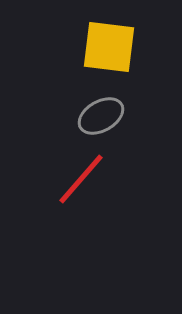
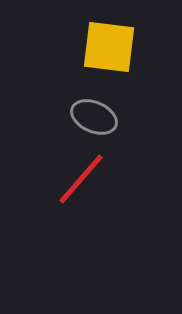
gray ellipse: moved 7 px left, 1 px down; rotated 54 degrees clockwise
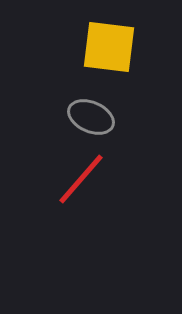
gray ellipse: moved 3 px left
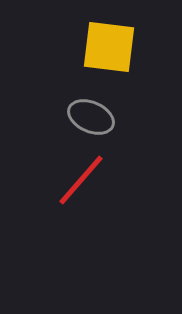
red line: moved 1 px down
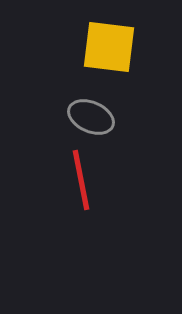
red line: rotated 52 degrees counterclockwise
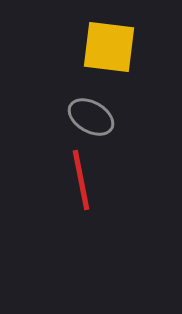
gray ellipse: rotated 6 degrees clockwise
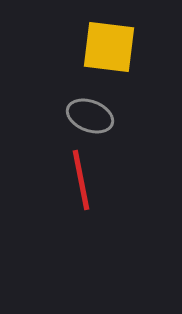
gray ellipse: moved 1 px left, 1 px up; rotated 9 degrees counterclockwise
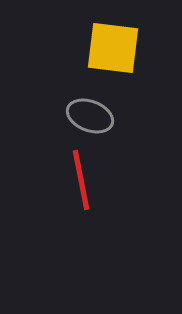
yellow square: moved 4 px right, 1 px down
